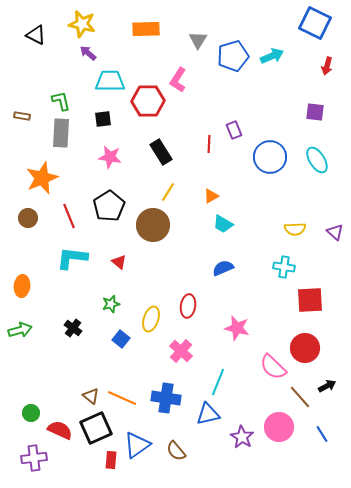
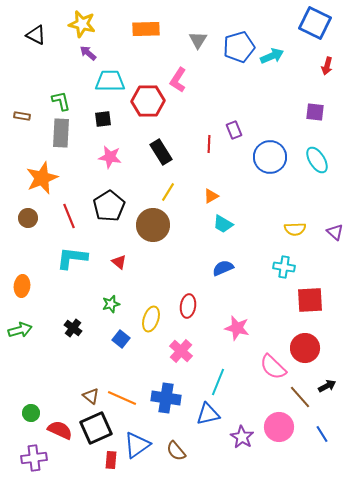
blue pentagon at (233, 56): moved 6 px right, 9 px up
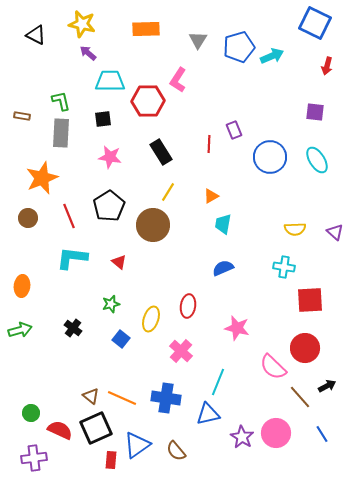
cyan trapezoid at (223, 224): rotated 70 degrees clockwise
pink circle at (279, 427): moved 3 px left, 6 px down
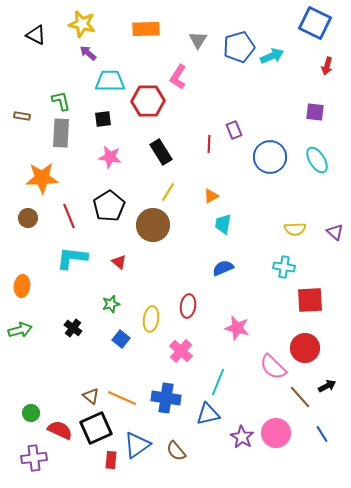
pink L-shape at (178, 80): moved 3 px up
orange star at (42, 178): rotated 20 degrees clockwise
yellow ellipse at (151, 319): rotated 10 degrees counterclockwise
